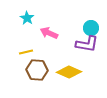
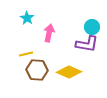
cyan circle: moved 1 px right, 1 px up
pink arrow: rotated 78 degrees clockwise
yellow line: moved 2 px down
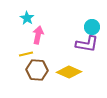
pink arrow: moved 11 px left, 2 px down
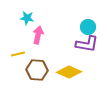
cyan star: rotated 24 degrees counterclockwise
cyan circle: moved 4 px left
yellow line: moved 8 px left
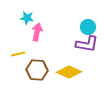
pink arrow: moved 1 px left, 3 px up
